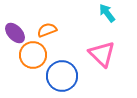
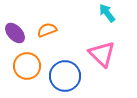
orange circle: moved 6 px left, 11 px down
blue circle: moved 3 px right
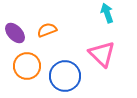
cyan arrow: rotated 18 degrees clockwise
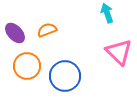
pink triangle: moved 17 px right, 2 px up
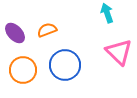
orange circle: moved 4 px left, 4 px down
blue circle: moved 11 px up
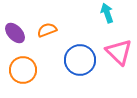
blue circle: moved 15 px right, 5 px up
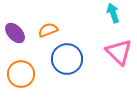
cyan arrow: moved 6 px right
orange semicircle: moved 1 px right
blue circle: moved 13 px left, 1 px up
orange circle: moved 2 px left, 4 px down
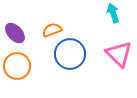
orange semicircle: moved 4 px right
pink triangle: moved 2 px down
blue circle: moved 3 px right, 5 px up
orange circle: moved 4 px left, 8 px up
